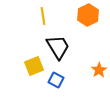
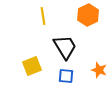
black trapezoid: moved 7 px right
yellow square: moved 2 px left
orange star: rotated 21 degrees counterclockwise
blue square: moved 10 px right, 4 px up; rotated 21 degrees counterclockwise
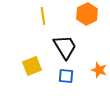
orange hexagon: moved 1 px left, 1 px up
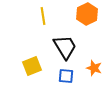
orange star: moved 5 px left, 2 px up
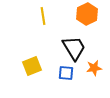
black trapezoid: moved 9 px right, 1 px down
orange star: rotated 28 degrees counterclockwise
blue square: moved 3 px up
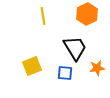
black trapezoid: moved 1 px right
orange star: moved 3 px right
blue square: moved 1 px left
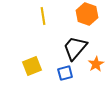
orange hexagon: rotated 15 degrees counterclockwise
black trapezoid: rotated 108 degrees counterclockwise
orange star: moved 1 px left, 4 px up; rotated 21 degrees counterclockwise
blue square: rotated 21 degrees counterclockwise
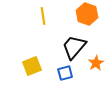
black trapezoid: moved 1 px left, 1 px up
orange star: moved 1 px up
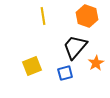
orange hexagon: moved 2 px down
black trapezoid: moved 1 px right
